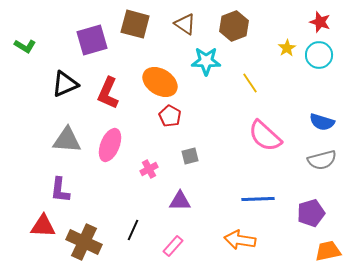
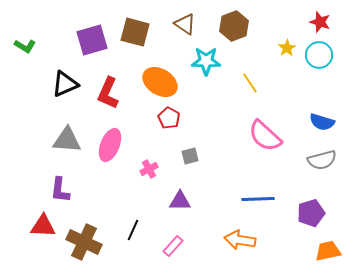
brown square: moved 8 px down
red pentagon: moved 1 px left, 2 px down
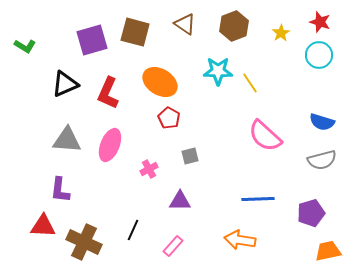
yellow star: moved 6 px left, 15 px up
cyan star: moved 12 px right, 10 px down
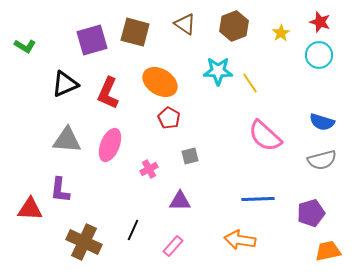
red triangle: moved 13 px left, 17 px up
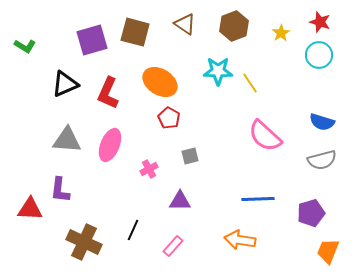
orange trapezoid: rotated 56 degrees counterclockwise
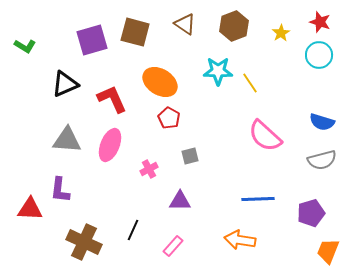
red L-shape: moved 4 px right, 6 px down; rotated 132 degrees clockwise
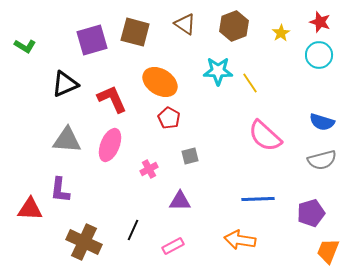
pink rectangle: rotated 20 degrees clockwise
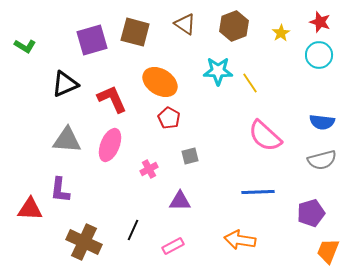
blue semicircle: rotated 10 degrees counterclockwise
blue line: moved 7 px up
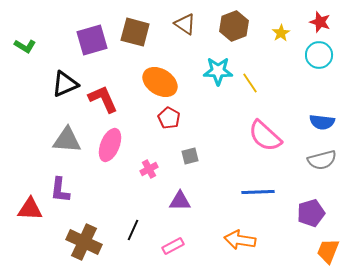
red L-shape: moved 9 px left
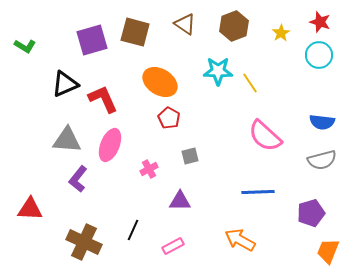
purple L-shape: moved 18 px right, 11 px up; rotated 32 degrees clockwise
orange arrow: rotated 20 degrees clockwise
